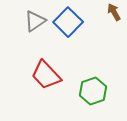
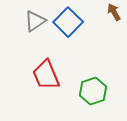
red trapezoid: rotated 20 degrees clockwise
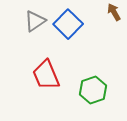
blue square: moved 2 px down
green hexagon: moved 1 px up
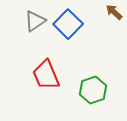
brown arrow: rotated 18 degrees counterclockwise
